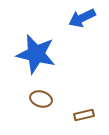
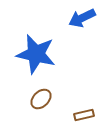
brown ellipse: rotated 60 degrees counterclockwise
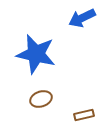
brown ellipse: rotated 25 degrees clockwise
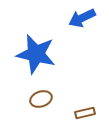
brown rectangle: moved 1 px right, 2 px up
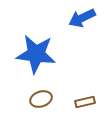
blue star: rotated 6 degrees counterclockwise
brown rectangle: moved 11 px up
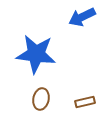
blue arrow: moved 1 px up
brown ellipse: rotated 60 degrees counterclockwise
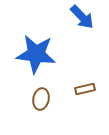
blue arrow: rotated 108 degrees counterclockwise
brown rectangle: moved 13 px up
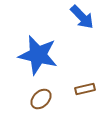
blue star: moved 2 px right, 1 px down; rotated 6 degrees clockwise
brown ellipse: rotated 35 degrees clockwise
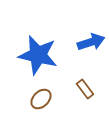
blue arrow: moved 9 px right, 25 px down; rotated 64 degrees counterclockwise
brown rectangle: rotated 66 degrees clockwise
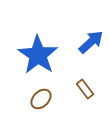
blue arrow: rotated 24 degrees counterclockwise
blue star: rotated 21 degrees clockwise
